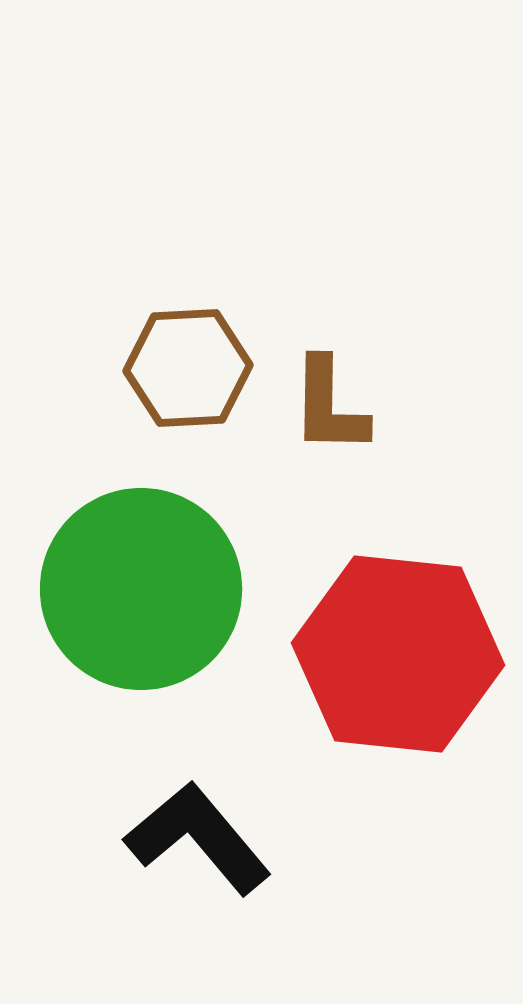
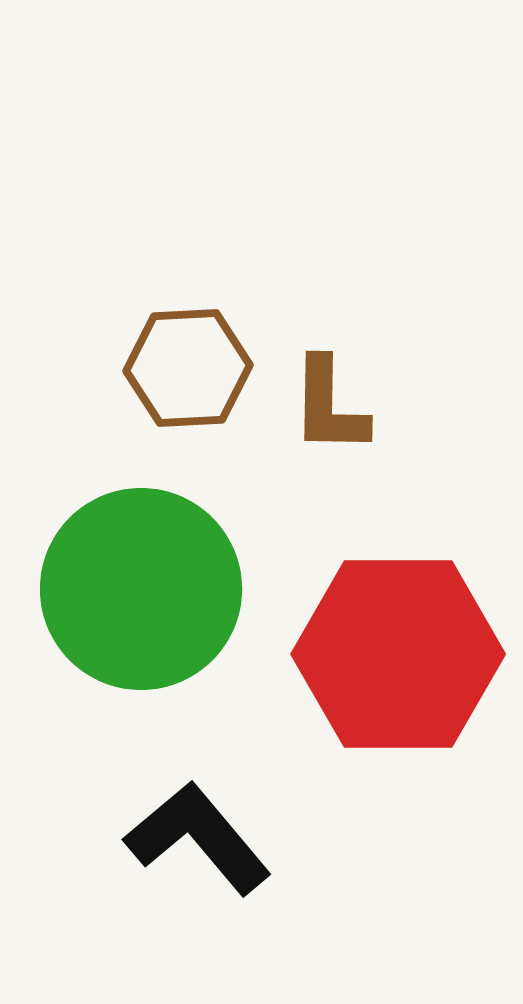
red hexagon: rotated 6 degrees counterclockwise
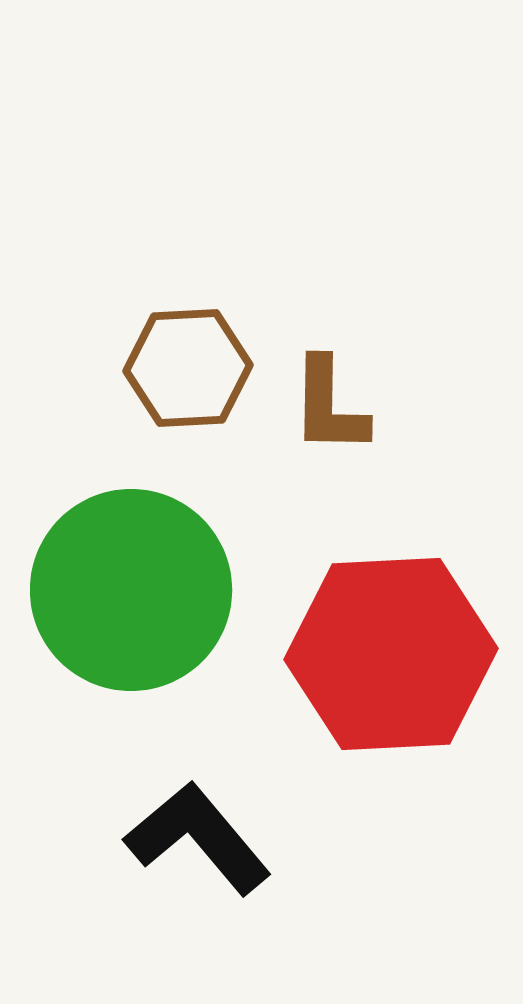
green circle: moved 10 px left, 1 px down
red hexagon: moved 7 px left; rotated 3 degrees counterclockwise
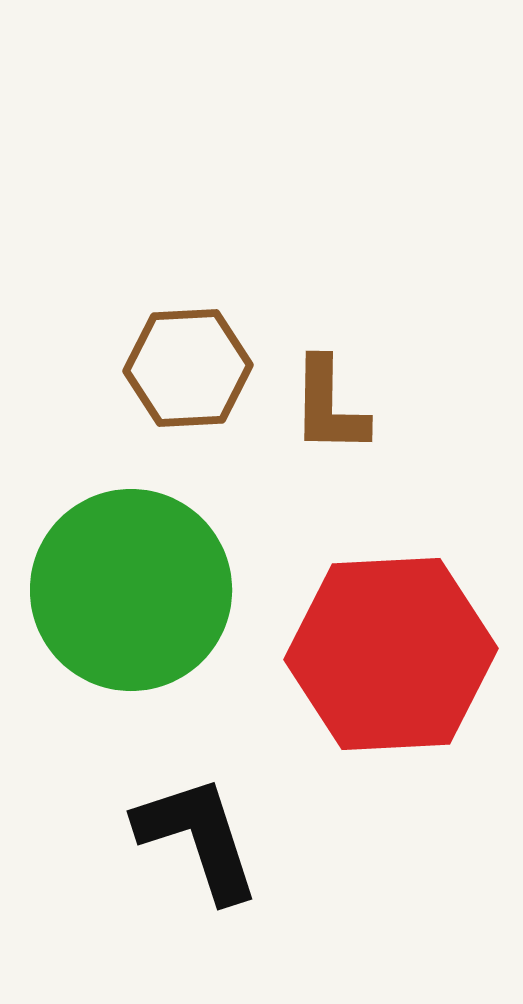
black L-shape: rotated 22 degrees clockwise
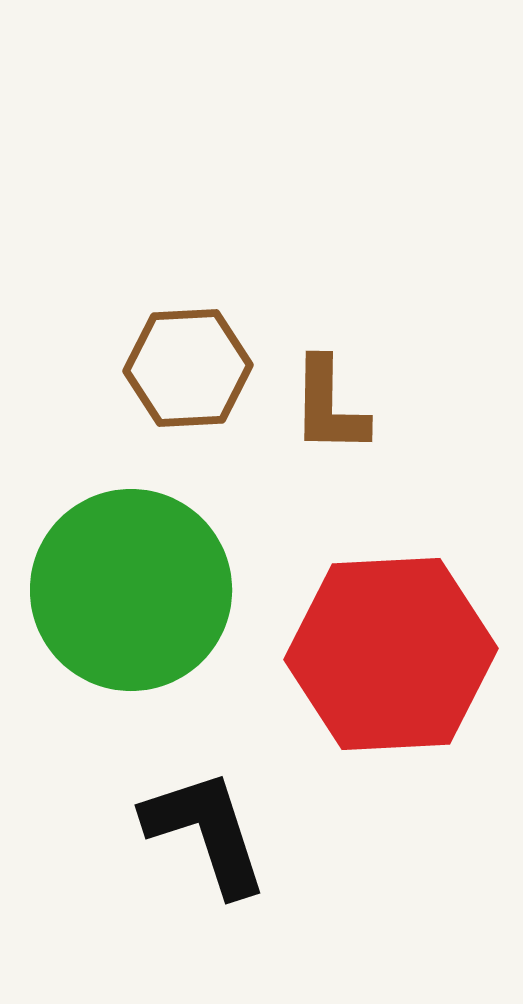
black L-shape: moved 8 px right, 6 px up
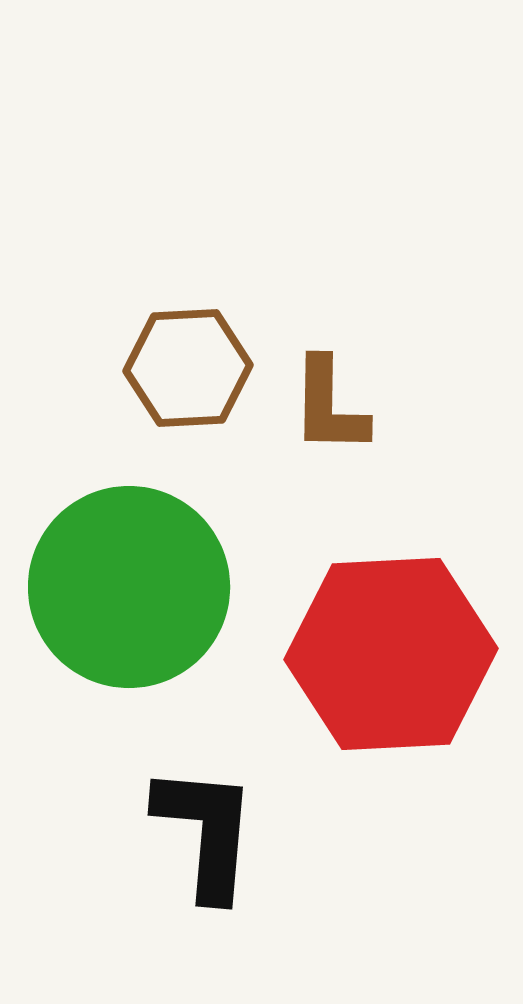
green circle: moved 2 px left, 3 px up
black L-shape: rotated 23 degrees clockwise
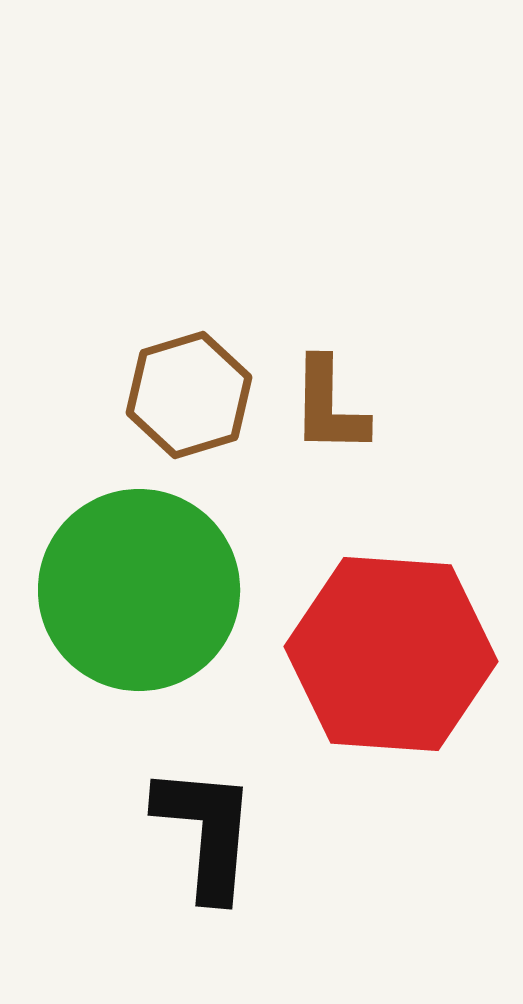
brown hexagon: moved 1 px right, 27 px down; rotated 14 degrees counterclockwise
green circle: moved 10 px right, 3 px down
red hexagon: rotated 7 degrees clockwise
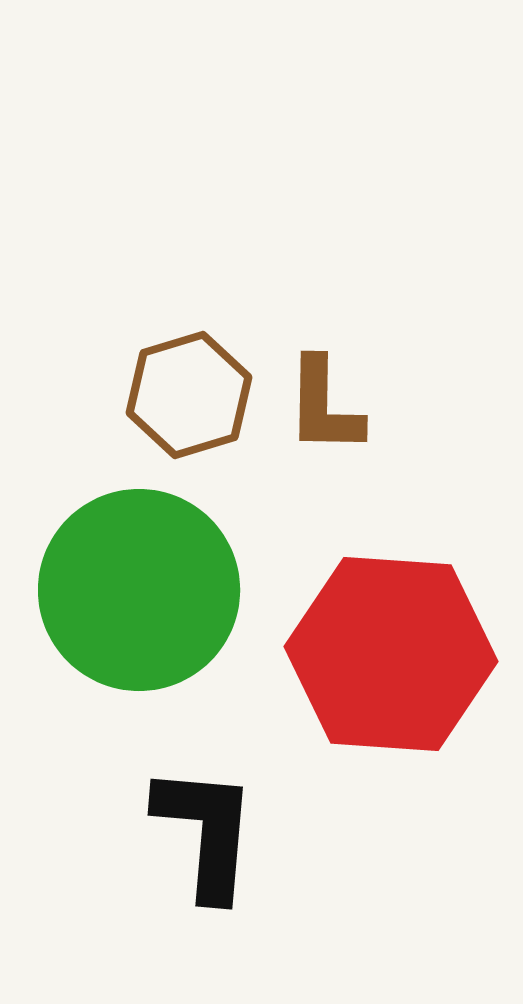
brown L-shape: moved 5 px left
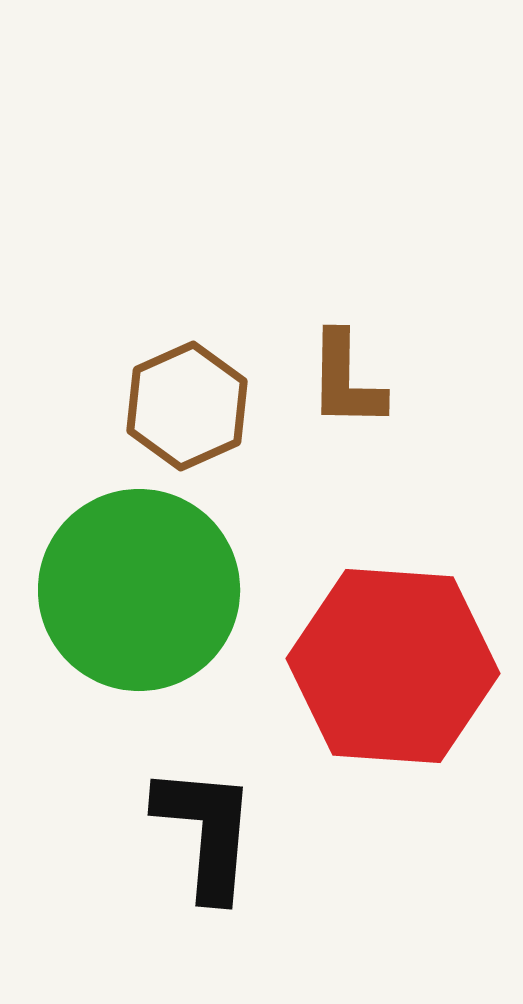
brown hexagon: moved 2 px left, 11 px down; rotated 7 degrees counterclockwise
brown L-shape: moved 22 px right, 26 px up
red hexagon: moved 2 px right, 12 px down
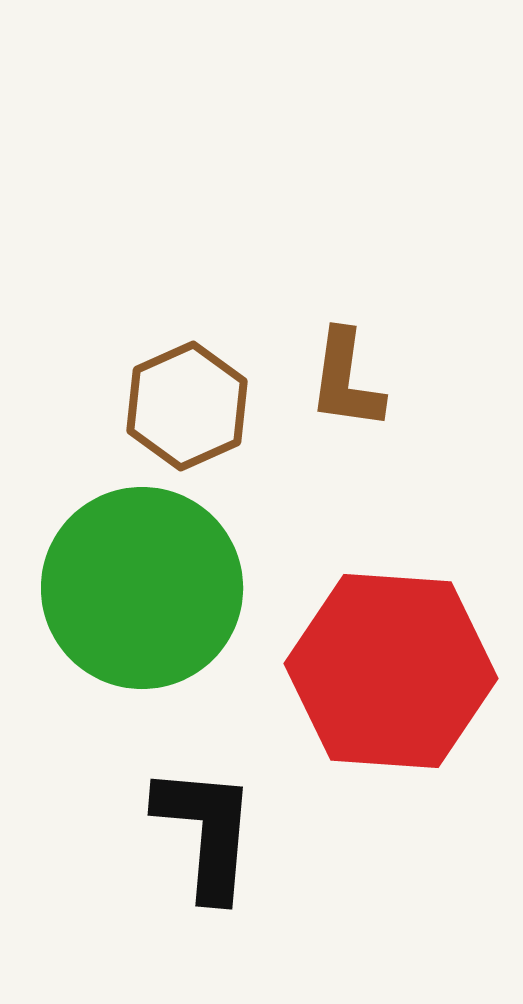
brown L-shape: rotated 7 degrees clockwise
green circle: moved 3 px right, 2 px up
red hexagon: moved 2 px left, 5 px down
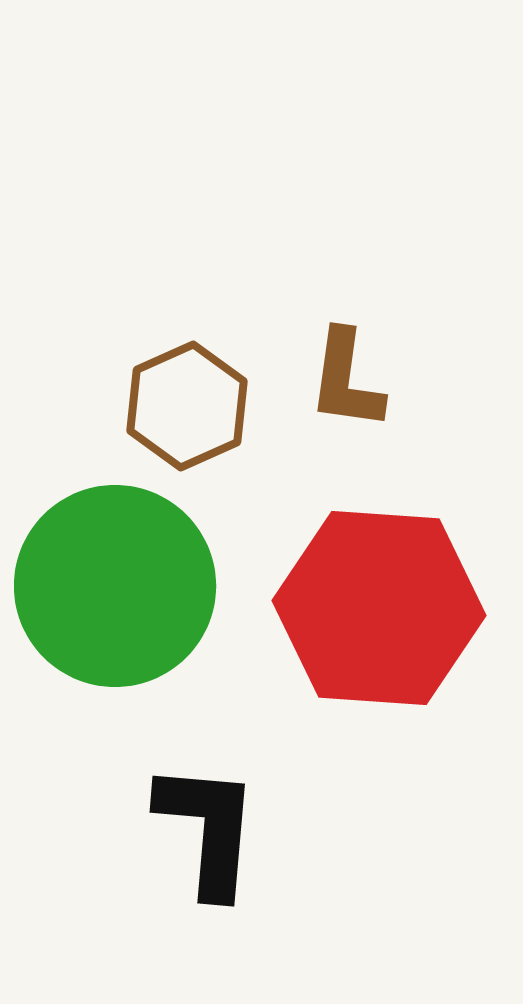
green circle: moved 27 px left, 2 px up
red hexagon: moved 12 px left, 63 px up
black L-shape: moved 2 px right, 3 px up
